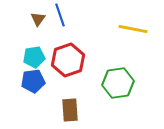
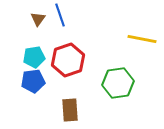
yellow line: moved 9 px right, 10 px down
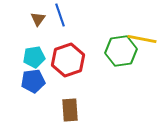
green hexagon: moved 3 px right, 32 px up
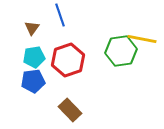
brown triangle: moved 6 px left, 9 px down
brown rectangle: rotated 40 degrees counterclockwise
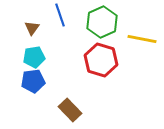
green hexagon: moved 19 px left, 29 px up; rotated 16 degrees counterclockwise
red hexagon: moved 33 px right; rotated 24 degrees counterclockwise
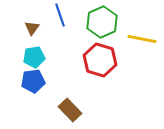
red hexagon: moved 1 px left
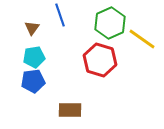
green hexagon: moved 8 px right, 1 px down
yellow line: rotated 24 degrees clockwise
brown rectangle: rotated 45 degrees counterclockwise
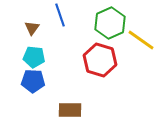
yellow line: moved 1 px left, 1 px down
cyan pentagon: rotated 15 degrees clockwise
blue pentagon: rotated 10 degrees clockwise
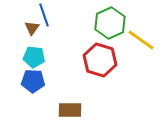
blue line: moved 16 px left
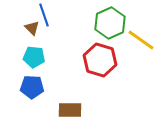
brown triangle: rotated 21 degrees counterclockwise
blue pentagon: moved 1 px left, 6 px down
